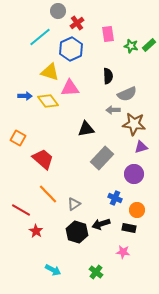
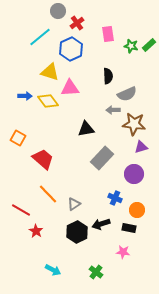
black hexagon: rotated 15 degrees clockwise
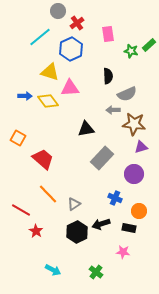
green star: moved 5 px down
orange circle: moved 2 px right, 1 px down
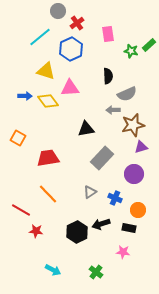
yellow triangle: moved 4 px left, 1 px up
brown star: moved 1 px left, 1 px down; rotated 20 degrees counterclockwise
red trapezoid: moved 5 px right, 1 px up; rotated 50 degrees counterclockwise
gray triangle: moved 16 px right, 12 px up
orange circle: moved 1 px left, 1 px up
red star: rotated 24 degrees counterclockwise
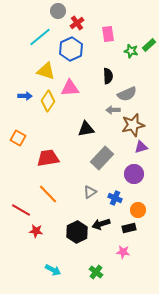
yellow diamond: rotated 70 degrees clockwise
black rectangle: rotated 24 degrees counterclockwise
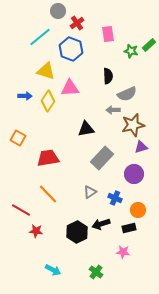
blue hexagon: rotated 15 degrees counterclockwise
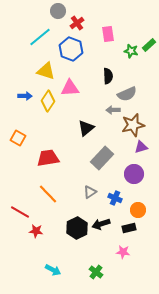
black triangle: moved 1 px up; rotated 30 degrees counterclockwise
red line: moved 1 px left, 2 px down
black hexagon: moved 4 px up
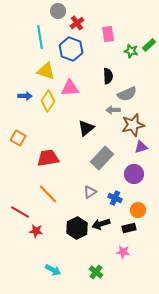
cyan line: rotated 60 degrees counterclockwise
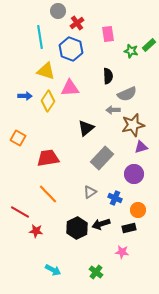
pink star: moved 1 px left
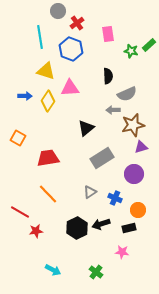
gray rectangle: rotated 15 degrees clockwise
red star: rotated 16 degrees counterclockwise
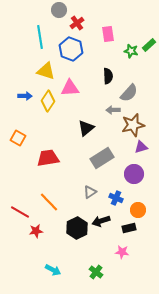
gray circle: moved 1 px right, 1 px up
gray semicircle: moved 2 px right, 1 px up; rotated 24 degrees counterclockwise
orange line: moved 1 px right, 8 px down
blue cross: moved 1 px right
black arrow: moved 3 px up
